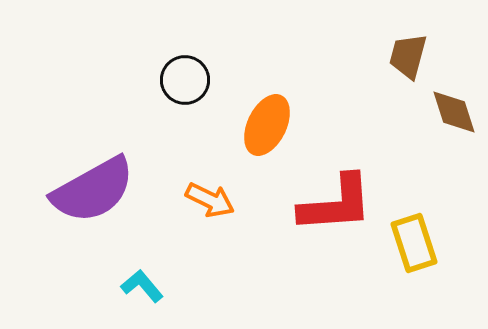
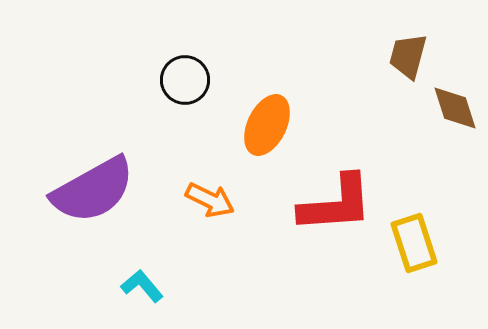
brown diamond: moved 1 px right, 4 px up
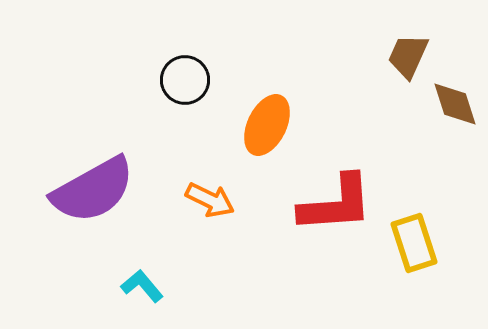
brown trapezoid: rotated 9 degrees clockwise
brown diamond: moved 4 px up
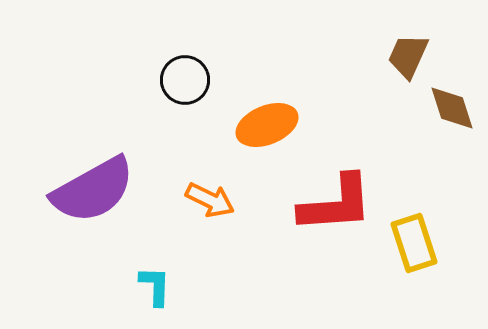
brown diamond: moved 3 px left, 4 px down
orange ellipse: rotated 42 degrees clockwise
cyan L-shape: moved 13 px right; rotated 42 degrees clockwise
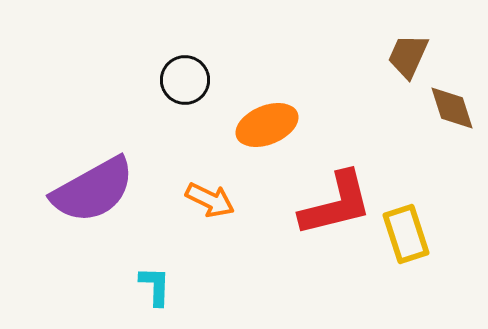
red L-shape: rotated 10 degrees counterclockwise
yellow rectangle: moved 8 px left, 9 px up
